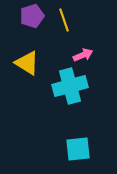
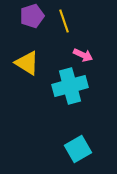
yellow line: moved 1 px down
pink arrow: rotated 48 degrees clockwise
cyan square: rotated 24 degrees counterclockwise
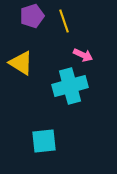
yellow triangle: moved 6 px left
cyan square: moved 34 px left, 8 px up; rotated 24 degrees clockwise
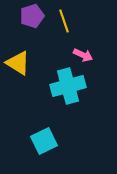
yellow triangle: moved 3 px left
cyan cross: moved 2 px left
cyan square: rotated 20 degrees counterclockwise
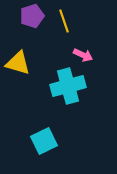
yellow triangle: rotated 16 degrees counterclockwise
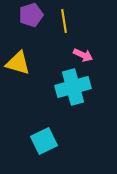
purple pentagon: moved 1 px left, 1 px up
yellow line: rotated 10 degrees clockwise
cyan cross: moved 5 px right, 1 px down
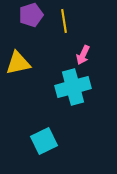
pink arrow: rotated 90 degrees clockwise
yellow triangle: rotated 28 degrees counterclockwise
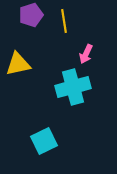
pink arrow: moved 3 px right, 1 px up
yellow triangle: moved 1 px down
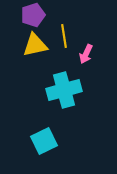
purple pentagon: moved 2 px right
yellow line: moved 15 px down
yellow triangle: moved 17 px right, 19 px up
cyan cross: moved 9 px left, 3 px down
